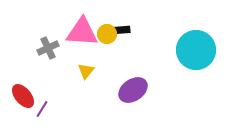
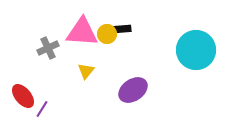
black rectangle: moved 1 px right, 1 px up
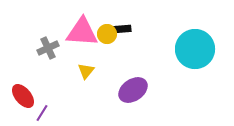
cyan circle: moved 1 px left, 1 px up
purple line: moved 4 px down
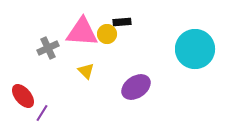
black rectangle: moved 7 px up
yellow triangle: rotated 24 degrees counterclockwise
purple ellipse: moved 3 px right, 3 px up
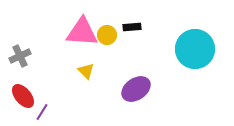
black rectangle: moved 10 px right, 5 px down
yellow circle: moved 1 px down
gray cross: moved 28 px left, 8 px down
purple ellipse: moved 2 px down
purple line: moved 1 px up
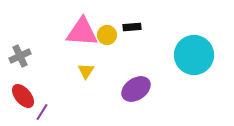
cyan circle: moved 1 px left, 6 px down
yellow triangle: rotated 18 degrees clockwise
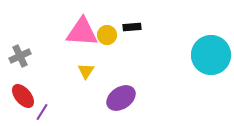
cyan circle: moved 17 px right
purple ellipse: moved 15 px left, 9 px down
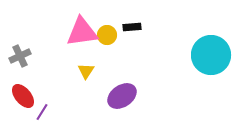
pink triangle: rotated 12 degrees counterclockwise
purple ellipse: moved 1 px right, 2 px up
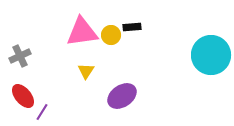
yellow circle: moved 4 px right
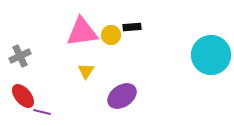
purple line: rotated 72 degrees clockwise
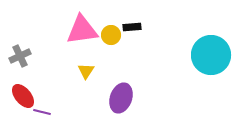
pink triangle: moved 2 px up
purple ellipse: moved 1 px left, 2 px down; rotated 36 degrees counterclockwise
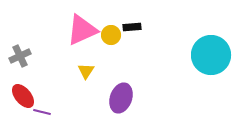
pink triangle: rotated 16 degrees counterclockwise
